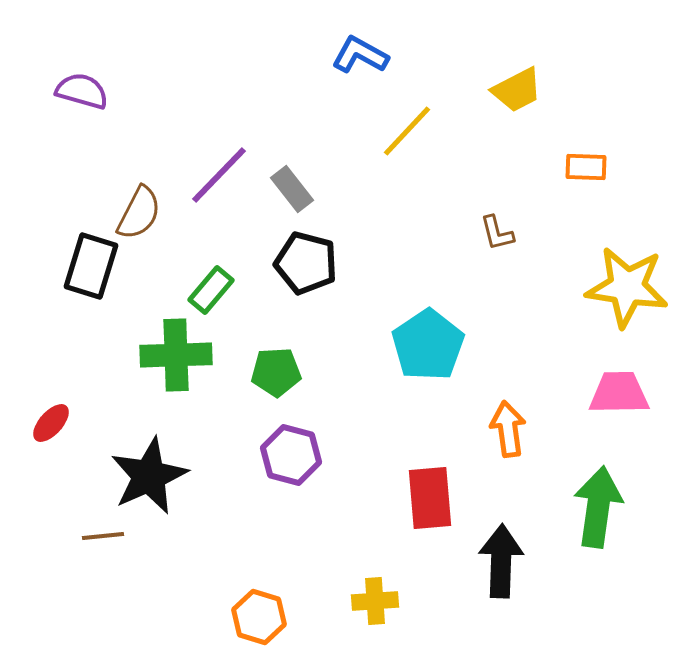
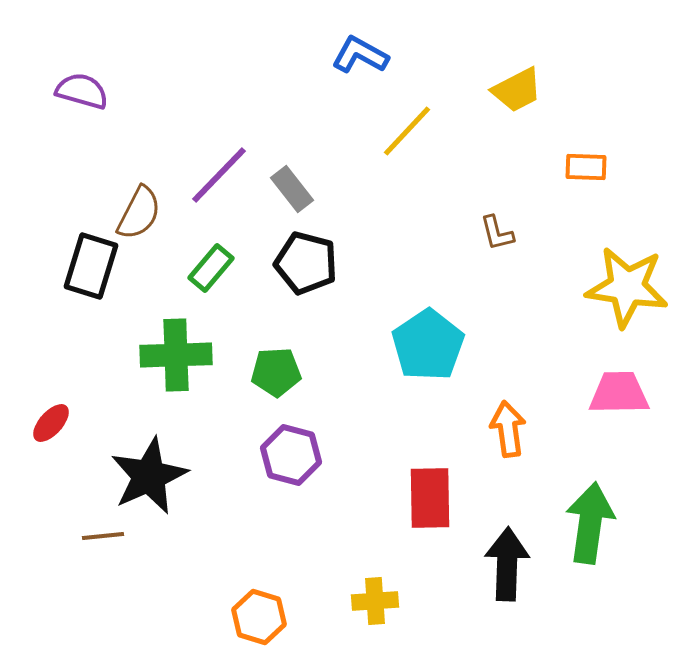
green rectangle: moved 22 px up
red rectangle: rotated 4 degrees clockwise
green arrow: moved 8 px left, 16 px down
black arrow: moved 6 px right, 3 px down
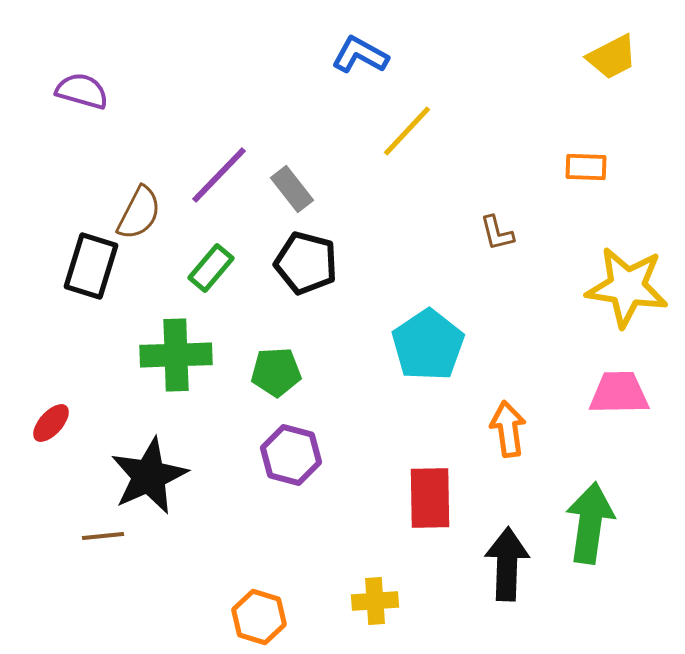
yellow trapezoid: moved 95 px right, 33 px up
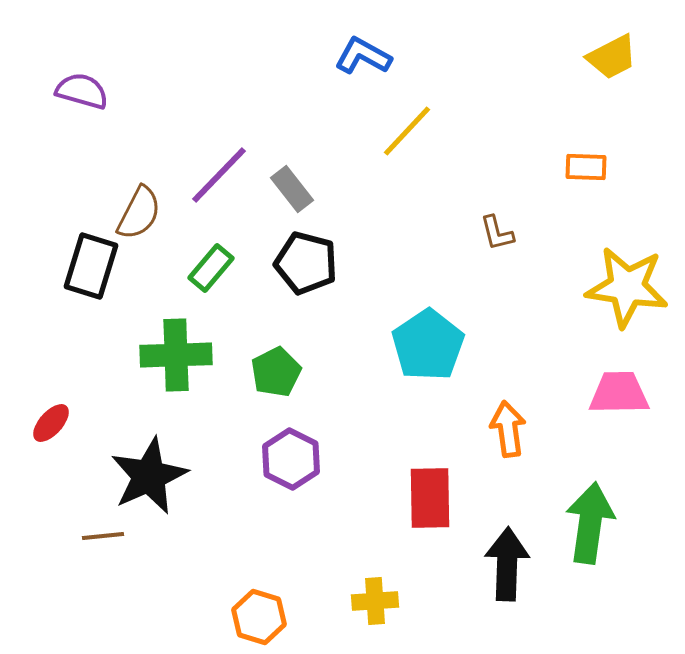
blue L-shape: moved 3 px right, 1 px down
green pentagon: rotated 24 degrees counterclockwise
purple hexagon: moved 4 px down; rotated 12 degrees clockwise
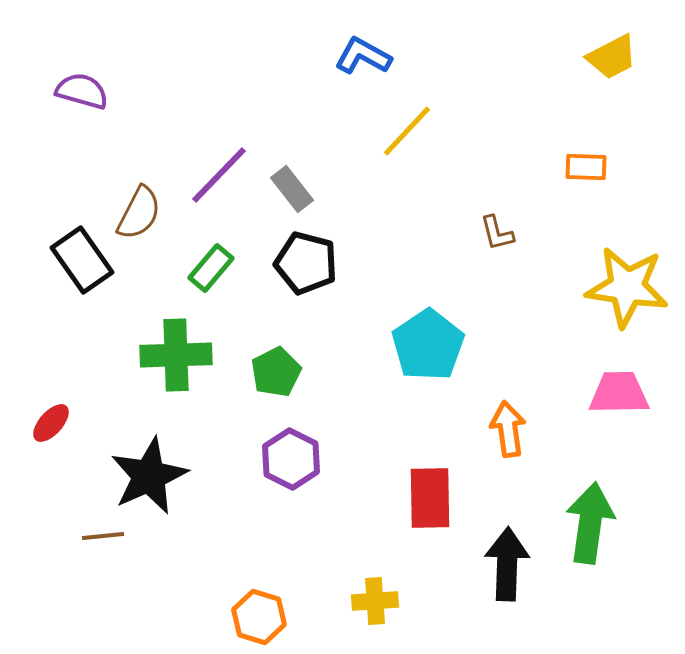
black rectangle: moved 9 px left, 6 px up; rotated 52 degrees counterclockwise
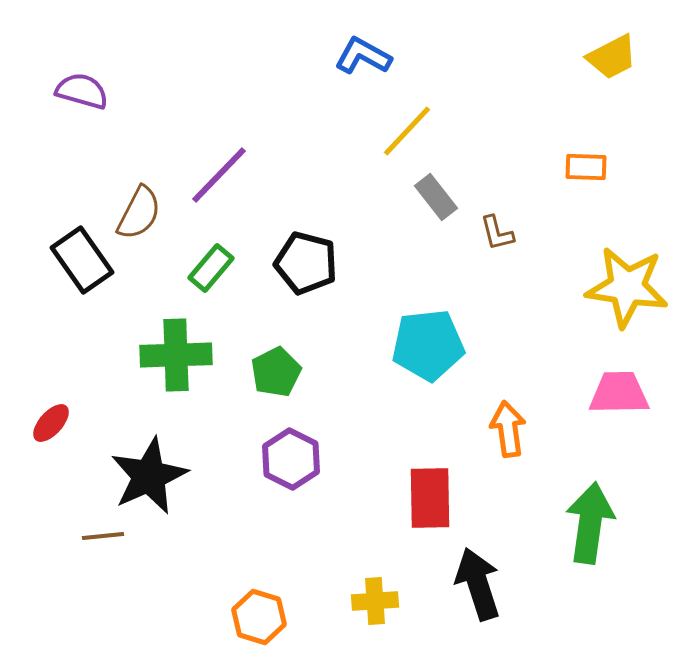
gray rectangle: moved 144 px right, 8 px down
cyan pentagon: rotated 28 degrees clockwise
black arrow: moved 29 px left, 20 px down; rotated 20 degrees counterclockwise
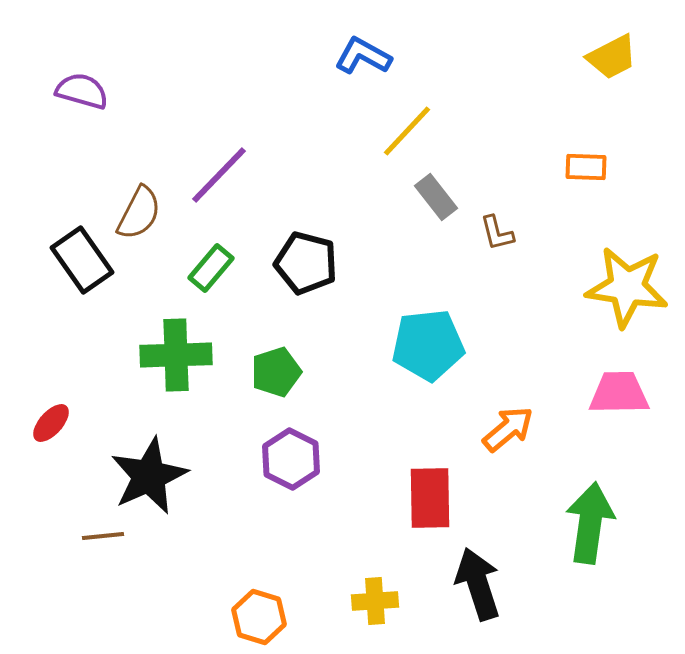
green pentagon: rotated 9 degrees clockwise
orange arrow: rotated 58 degrees clockwise
